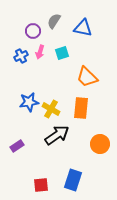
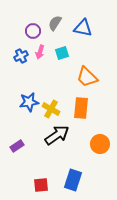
gray semicircle: moved 1 px right, 2 px down
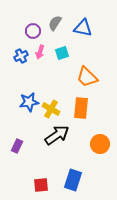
purple rectangle: rotated 32 degrees counterclockwise
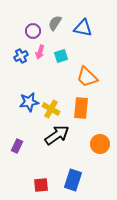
cyan square: moved 1 px left, 3 px down
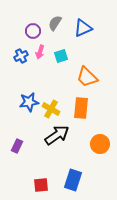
blue triangle: rotated 36 degrees counterclockwise
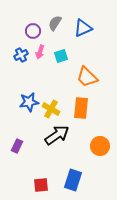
blue cross: moved 1 px up
orange circle: moved 2 px down
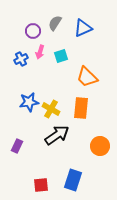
blue cross: moved 4 px down
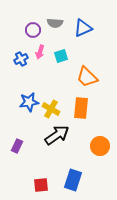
gray semicircle: rotated 119 degrees counterclockwise
purple circle: moved 1 px up
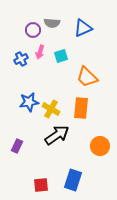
gray semicircle: moved 3 px left
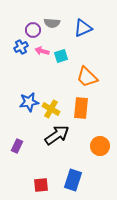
pink arrow: moved 2 px right, 1 px up; rotated 88 degrees clockwise
blue cross: moved 12 px up
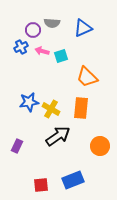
black arrow: moved 1 px right, 1 px down
blue rectangle: rotated 50 degrees clockwise
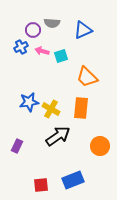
blue triangle: moved 2 px down
